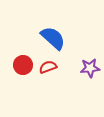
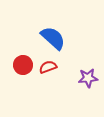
purple star: moved 2 px left, 10 px down
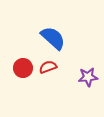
red circle: moved 3 px down
purple star: moved 1 px up
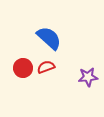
blue semicircle: moved 4 px left
red semicircle: moved 2 px left
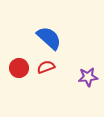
red circle: moved 4 px left
